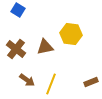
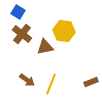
blue square: moved 2 px down
yellow hexagon: moved 7 px left, 3 px up
brown cross: moved 6 px right, 15 px up
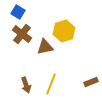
yellow hexagon: rotated 25 degrees counterclockwise
brown arrow: moved 1 px left, 5 px down; rotated 35 degrees clockwise
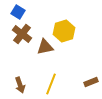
brown arrow: moved 6 px left
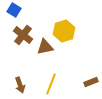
blue square: moved 4 px left, 2 px up
brown cross: moved 1 px right, 1 px down
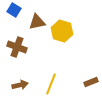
yellow hexagon: moved 2 px left; rotated 25 degrees counterclockwise
brown cross: moved 6 px left, 12 px down; rotated 18 degrees counterclockwise
brown triangle: moved 8 px left, 25 px up
brown arrow: rotated 84 degrees counterclockwise
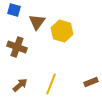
blue square: rotated 16 degrees counterclockwise
brown triangle: rotated 42 degrees counterclockwise
brown arrow: rotated 28 degrees counterclockwise
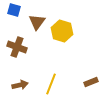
brown arrow: rotated 28 degrees clockwise
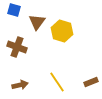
yellow line: moved 6 px right, 2 px up; rotated 55 degrees counterclockwise
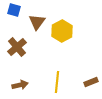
yellow hexagon: rotated 15 degrees clockwise
brown cross: rotated 30 degrees clockwise
yellow line: rotated 40 degrees clockwise
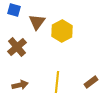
brown rectangle: rotated 16 degrees counterclockwise
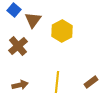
blue square: rotated 24 degrees clockwise
brown triangle: moved 4 px left, 2 px up
brown cross: moved 1 px right, 1 px up
